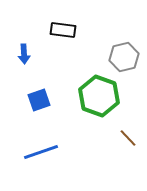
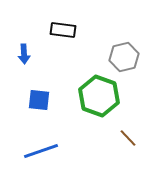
blue square: rotated 25 degrees clockwise
blue line: moved 1 px up
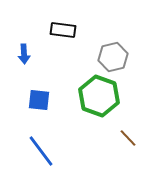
gray hexagon: moved 11 px left
blue line: rotated 72 degrees clockwise
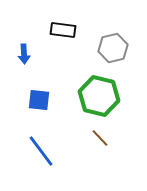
gray hexagon: moved 9 px up
green hexagon: rotated 6 degrees counterclockwise
brown line: moved 28 px left
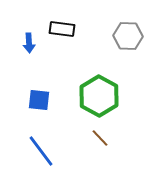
black rectangle: moved 1 px left, 1 px up
gray hexagon: moved 15 px right, 12 px up; rotated 16 degrees clockwise
blue arrow: moved 5 px right, 11 px up
green hexagon: rotated 15 degrees clockwise
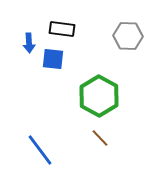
blue square: moved 14 px right, 41 px up
blue line: moved 1 px left, 1 px up
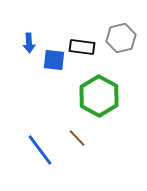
black rectangle: moved 20 px right, 18 px down
gray hexagon: moved 7 px left, 2 px down; rotated 16 degrees counterclockwise
blue square: moved 1 px right, 1 px down
brown line: moved 23 px left
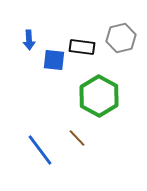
blue arrow: moved 3 px up
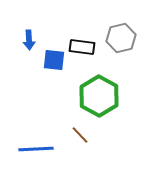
brown line: moved 3 px right, 3 px up
blue line: moved 4 px left, 1 px up; rotated 56 degrees counterclockwise
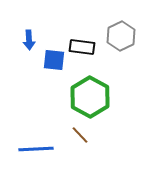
gray hexagon: moved 2 px up; rotated 12 degrees counterclockwise
green hexagon: moved 9 px left, 1 px down
